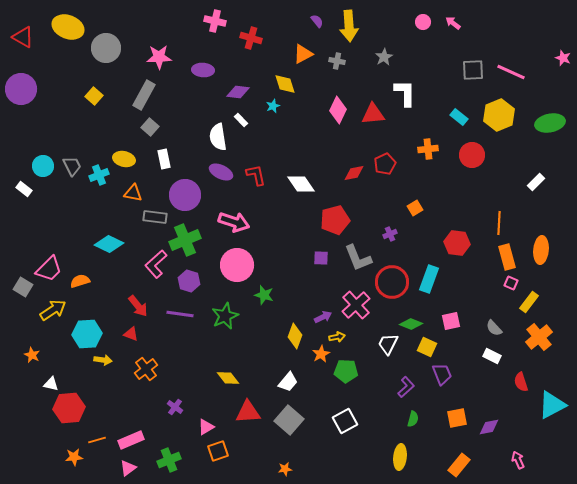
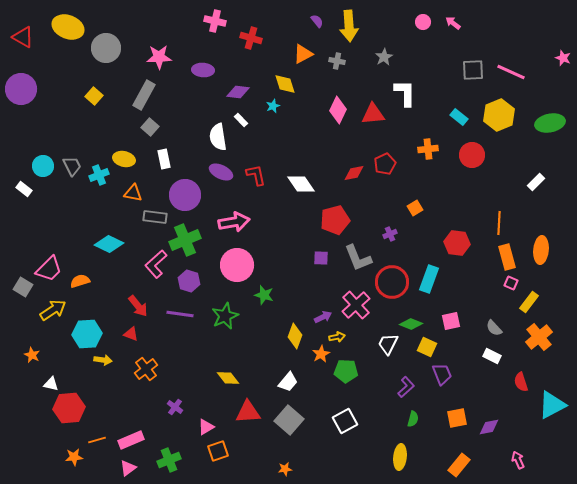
pink arrow at (234, 222): rotated 28 degrees counterclockwise
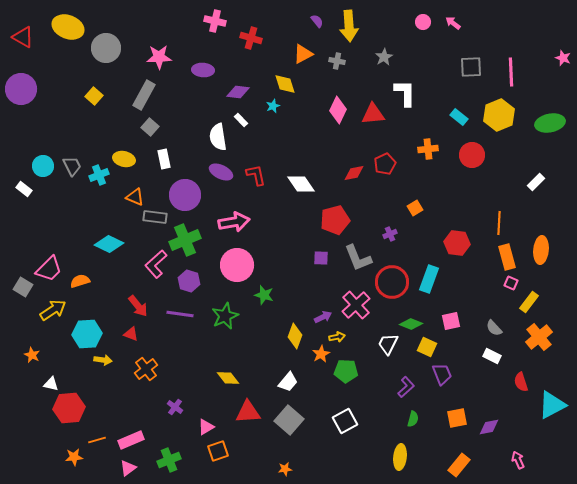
gray square at (473, 70): moved 2 px left, 3 px up
pink line at (511, 72): rotated 64 degrees clockwise
orange triangle at (133, 193): moved 2 px right, 4 px down; rotated 12 degrees clockwise
